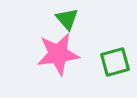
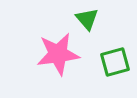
green triangle: moved 20 px right
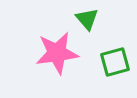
pink star: moved 1 px left, 1 px up
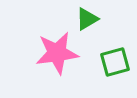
green triangle: rotated 40 degrees clockwise
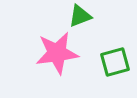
green triangle: moved 7 px left, 3 px up; rotated 10 degrees clockwise
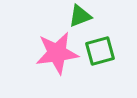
green square: moved 15 px left, 11 px up
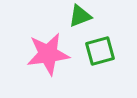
pink star: moved 9 px left, 1 px down
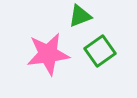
green square: rotated 20 degrees counterclockwise
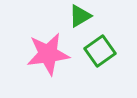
green triangle: rotated 10 degrees counterclockwise
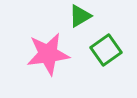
green square: moved 6 px right, 1 px up
